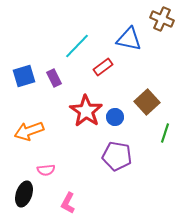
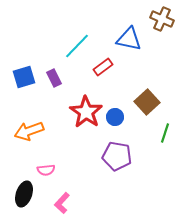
blue square: moved 1 px down
red star: moved 1 px down
pink L-shape: moved 6 px left; rotated 15 degrees clockwise
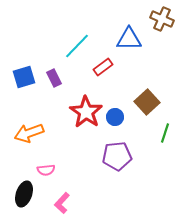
blue triangle: rotated 12 degrees counterclockwise
orange arrow: moved 2 px down
purple pentagon: rotated 16 degrees counterclockwise
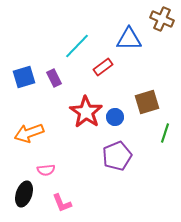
brown square: rotated 25 degrees clockwise
purple pentagon: rotated 16 degrees counterclockwise
pink L-shape: rotated 65 degrees counterclockwise
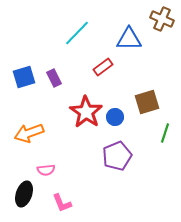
cyan line: moved 13 px up
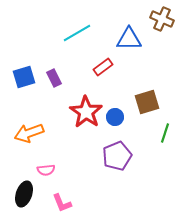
cyan line: rotated 16 degrees clockwise
